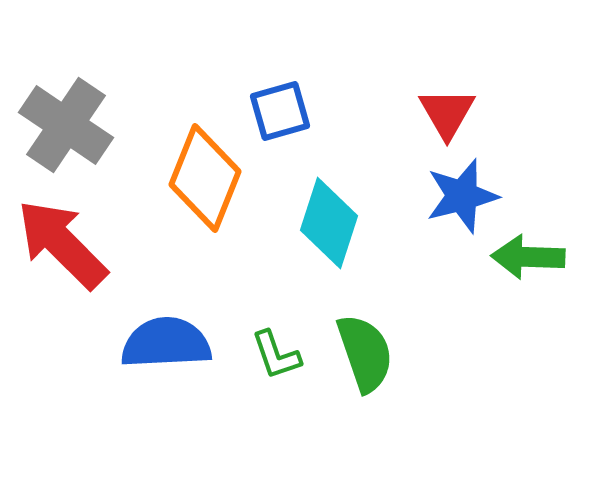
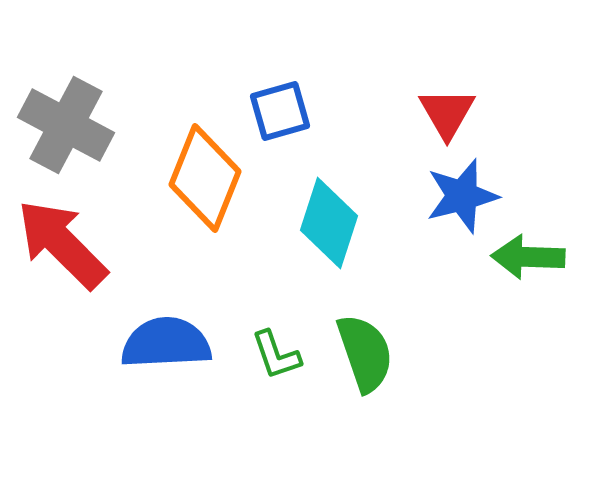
gray cross: rotated 6 degrees counterclockwise
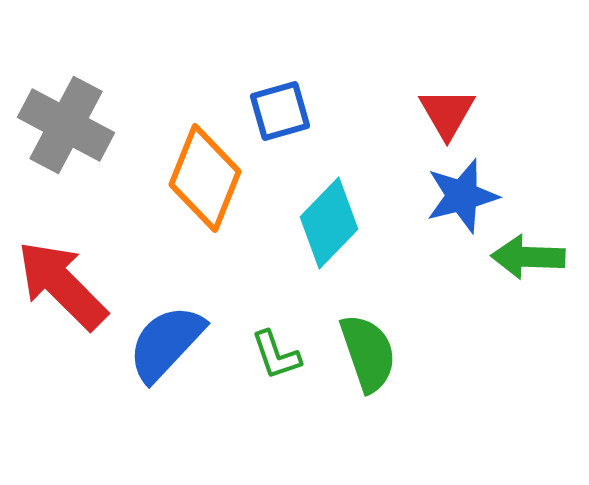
cyan diamond: rotated 26 degrees clockwise
red arrow: moved 41 px down
blue semicircle: rotated 44 degrees counterclockwise
green semicircle: moved 3 px right
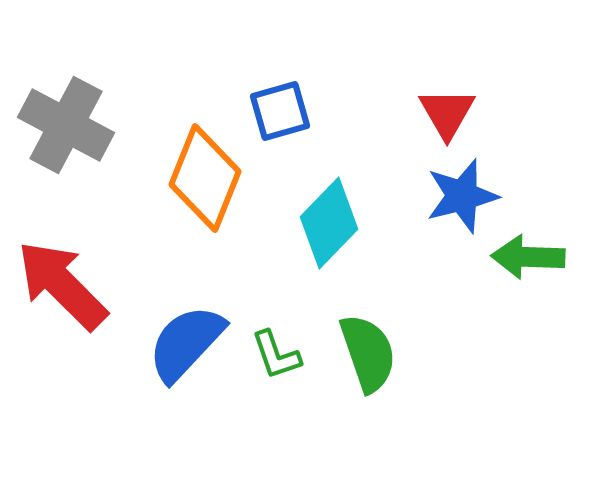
blue semicircle: moved 20 px right
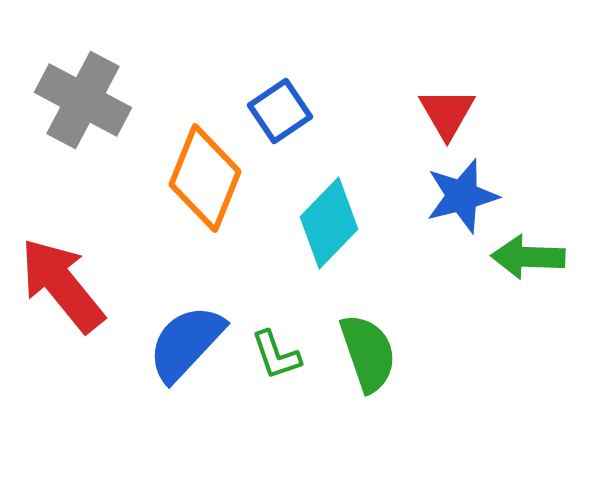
blue square: rotated 18 degrees counterclockwise
gray cross: moved 17 px right, 25 px up
red arrow: rotated 6 degrees clockwise
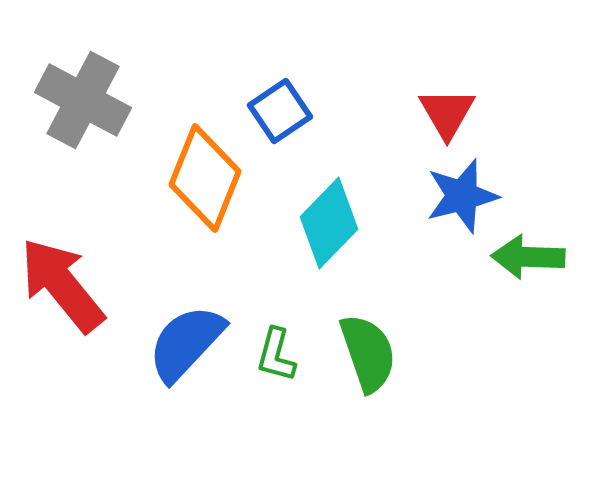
green L-shape: rotated 34 degrees clockwise
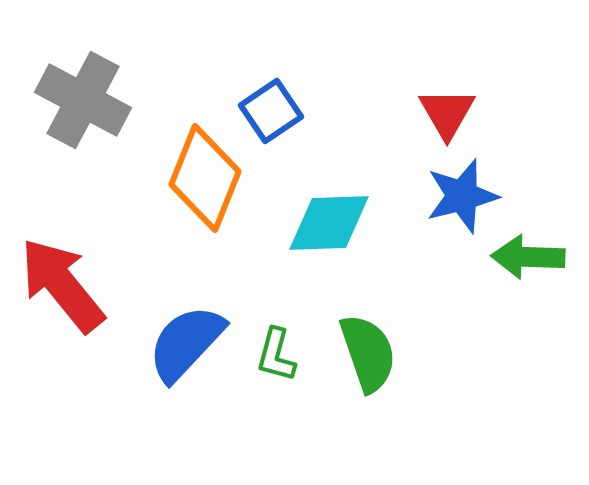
blue square: moved 9 px left
cyan diamond: rotated 44 degrees clockwise
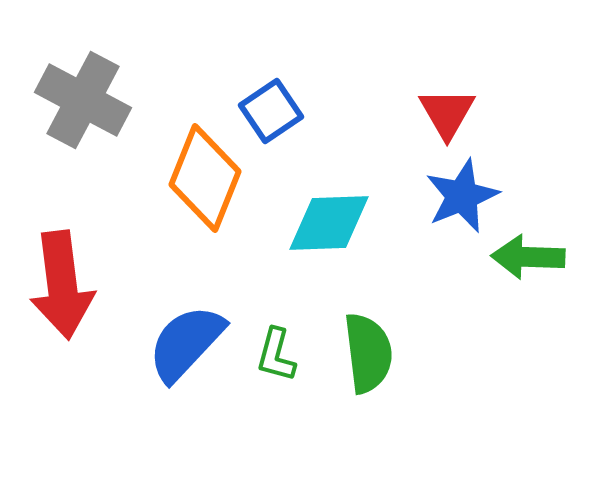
blue star: rotated 8 degrees counterclockwise
red arrow: rotated 148 degrees counterclockwise
green semicircle: rotated 12 degrees clockwise
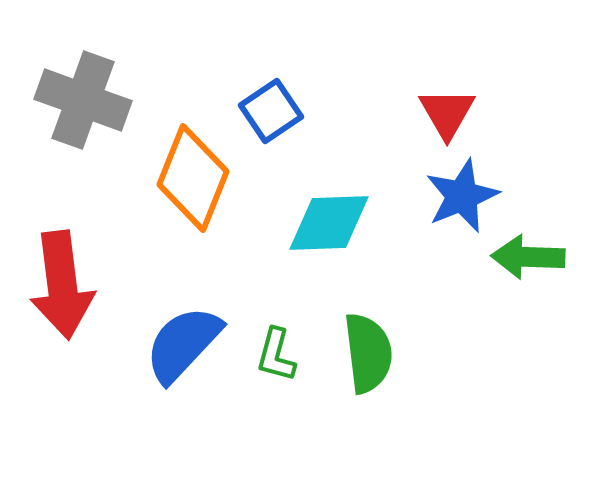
gray cross: rotated 8 degrees counterclockwise
orange diamond: moved 12 px left
blue semicircle: moved 3 px left, 1 px down
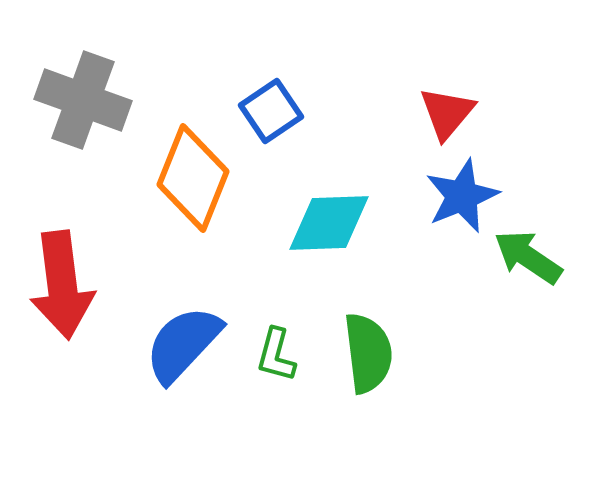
red triangle: rotated 10 degrees clockwise
green arrow: rotated 32 degrees clockwise
